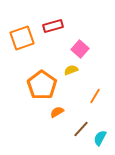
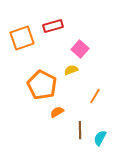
orange pentagon: rotated 8 degrees counterclockwise
brown line: moved 1 px left, 1 px down; rotated 42 degrees counterclockwise
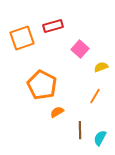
yellow semicircle: moved 30 px right, 3 px up
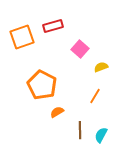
orange square: moved 1 px up
cyan semicircle: moved 1 px right, 3 px up
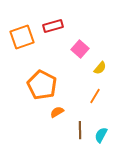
yellow semicircle: moved 1 px left, 1 px down; rotated 152 degrees clockwise
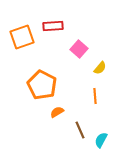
red rectangle: rotated 12 degrees clockwise
pink square: moved 1 px left
orange line: rotated 35 degrees counterclockwise
brown line: rotated 24 degrees counterclockwise
cyan semicircle: moved 5 px down
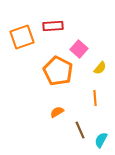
orange pentagon: moved 16 px right, 14 px up
orange line: moved 2 px down
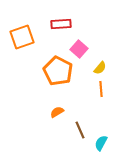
red rectangle: moved 8 px right, 2 px up
orange line: moved 6 px right, 9 px up
cyan semicircle: moved 3 px down
